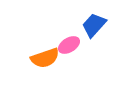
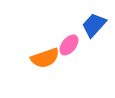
pink ellipse: rotated 20 degrees counterclockwise
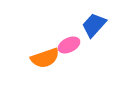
pink ellipse: rotated 25 degrees clockwise
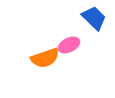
blue trapezoid: moved 7 px up; rotated 92 degrees clockwise
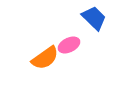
orange semicircle: rotated 16 degrees counterclockwise
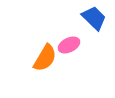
orange semicircle: rotated 24 degrees counterclockwise
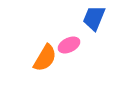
blue trapezoid: rotated 112 degrees counterclockwise
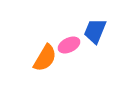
blue trapezoid: moved 1 px right, 13 px down
